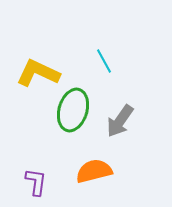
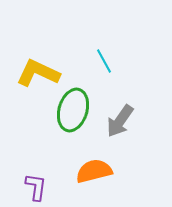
purple L-shape: moved 5 px down
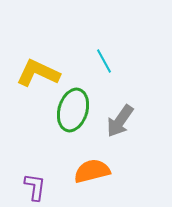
orange semicircle: moved 2 px left
purple L-shape: moved 1 px left
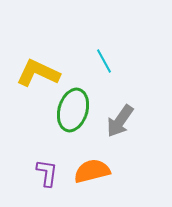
purple L-shape: moved 12 px right, 14 px up
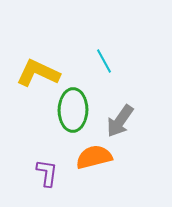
green ellipse: rotated 15 degrees counterclockwise
orange semicircle: moved 2 px right, 14 px up
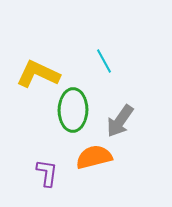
yellow L-shape: moved 1 px down
